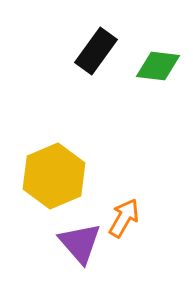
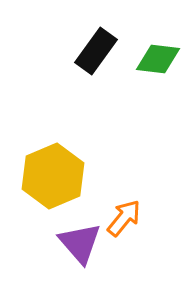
green diamond: moved 7 px up
yellow hexagon: moved 1 px left
orange arrow: rotated 9 degrees clockwise
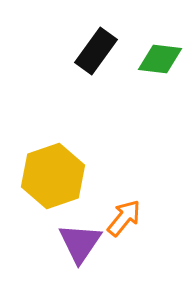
green diamond: moved 2 px right
yellow hexagon: rotated 4 degrees clockwise
purple triangle: rotated 15 degrees clockwise
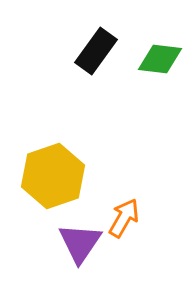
orange arrow: rotated 9 degrees counterclockwise
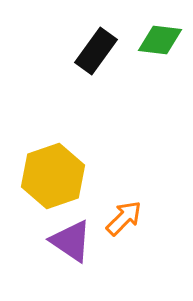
green diamond: moved 19 px up
orange arrow: rotated 15 degrees clockwise
purple triangle: moved 9 px left, 2 px up; rotated 30 degrees counterclockwise
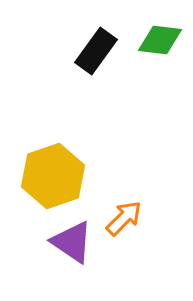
purple triangle: moved 1 px right, 1 px down
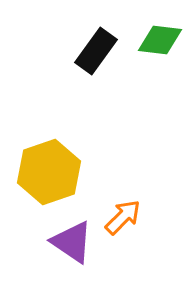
yellow hexagon: moved 4 px left, 4 px up
orange arrow: moved 1 px left, 1 px up
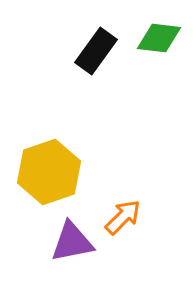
green diamond: moved 1 px left, 2 px up
purple triangle: rotated 45 degrees counterclockwise
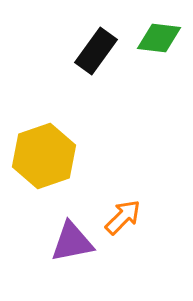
yellow hexagon: moved 5 px left, 16 px up
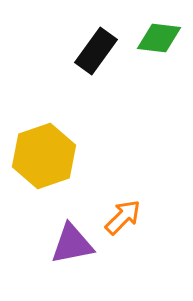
purple triangle: moved 2 px down
